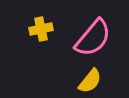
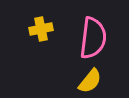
pink semicircle: rotated 33 degrees counterclockwise
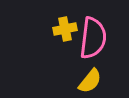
yellow cross: moved 24 px right
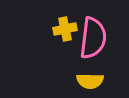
yellow semicircle: rotated 52 degrees clockwise
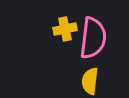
yellow semicircle: rotated 96 degrees clockwise
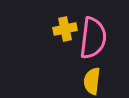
yellow semicircle: moved 2 px right
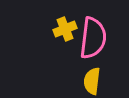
yellow cross: rotated 10 degrees counterclockwise
